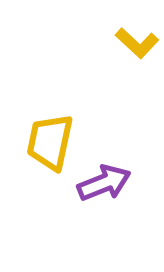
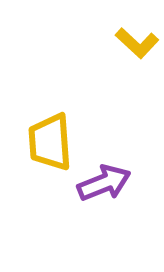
yellow trapezoid: rotated 16 degrees counterclockwise
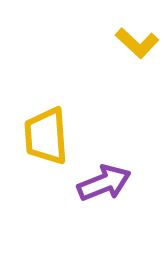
yellow trapezoid: moved 4 px left, 6 px up
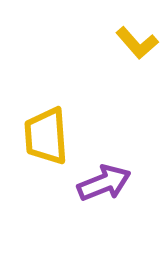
yellow L-shape: rotated 6 degrees clockwise
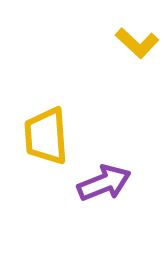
yellow L-shape: rotated 6 degrees counterclockwise
